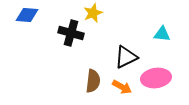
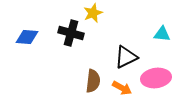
blue diamond: moved 22 px down
orange arrow: moved 1 px down
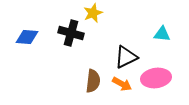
orange arrow: moved 4 px up
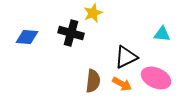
pink ellipse: rotated 32 degrees clockwise
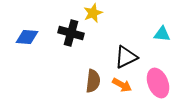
pink ellipse: moved 2 px right, 5 px down; rotated 44 degrees clockwise
orange arrow: moved 1 px down
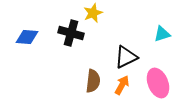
cyan triangle: rotated 24 degrees counterclockwise
orange arrow: rotated 90 degrees counterclockwise
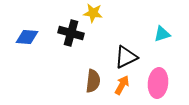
yellow star: rotated 30 degrees clockwise
pink ellipse: rotated 28 degrees clockwise
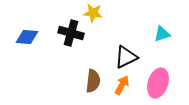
pink ellipse: rotated 12 degrees clockwise
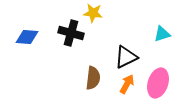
brown semicircle: moved 3 px up
orange arrow: moved 5 px right, 1 px up
